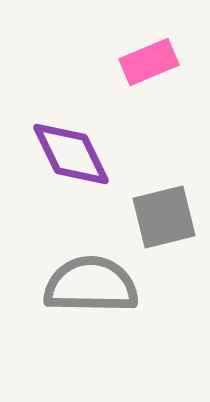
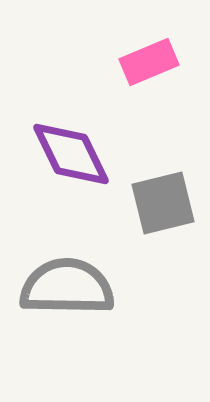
gray square: moved 1 px left, 14 px up
gray semicircle: moved 24 px left, 2 px down
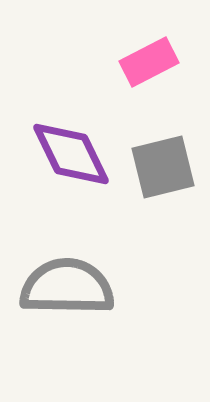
pink rectangle: rotated 4 degrees counterclockwise
gray square: moved 36 px up
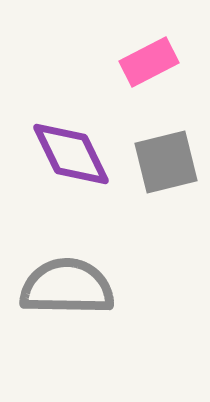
gray square: moved 3 px right, 5 px up
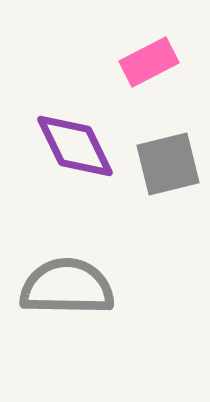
purple diamond: moved 4 px right, 8 px up
gray square: moved 2 px right, 2 px down
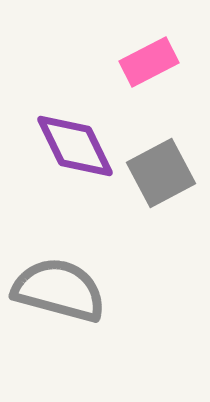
gray square: moved 7 px left, 9 px down; rotated 14 degrees counterclockwise
gray semicircle: moved 8 px left, 3 px down; rotated 14 degrees clockwise
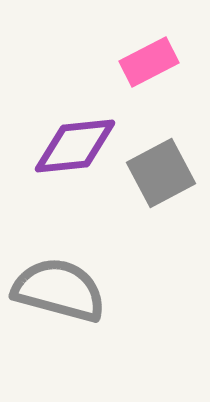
purple diamond: rotated 70 degrees counterclockwise
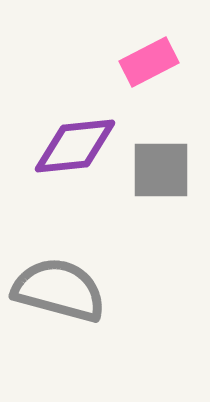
gray square: moved 3 px up; rotated 28 degrees clockwise
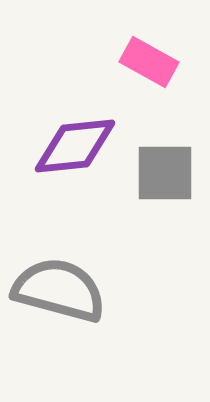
pink rectangle: rotated 56 degrees clockwise
gray square: moved 4 px right, 3 px down
